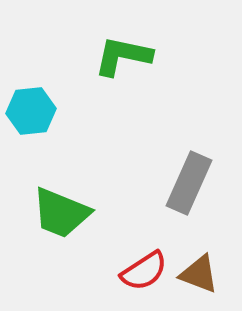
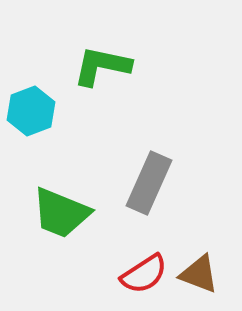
green L-shape: moved 21 px left, 10 px down
cyan hexagon: rotated 15 degrees counterclockwise
gray rectangle: moved 40 px left
red semicircle: moved 3 px down
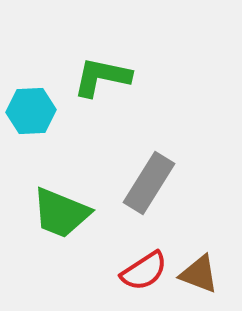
green L-shape: moved 11 px down
cyan hexagon: rotated 18 degrees clockwise
gray rectangle: rotated 8 degrees clockwise
red semicircle: moved 3 px up
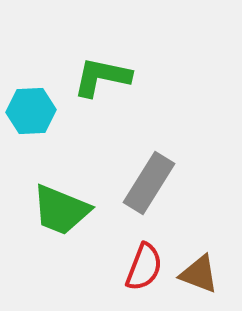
green trapezoid: moved 3 px up
red semicircle: moved 4 px up; rotated 36 degrees counterclockwise
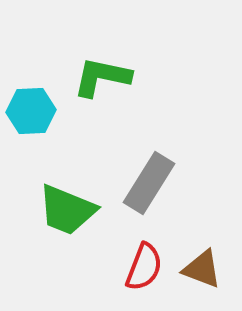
green trapezoid: moved 6 px right
brown triangle: moved 3 px right, 5 px up
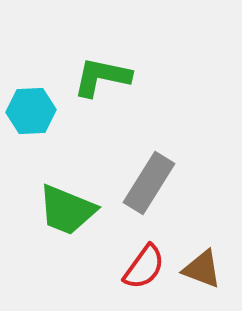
red semicircle: rotated 15 degrees clockwise
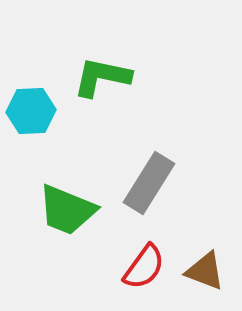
brown triangle: moved 3 px right, 2 px down
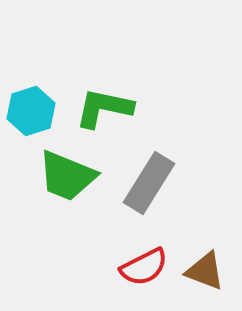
green L-shape: moved 2 px right, 31 px down
cyan hexagon: rotated 15 degrees counterclockwise
green trapezoid: moved 34 px up
red semicircle: rotated 27 degrees clockwise
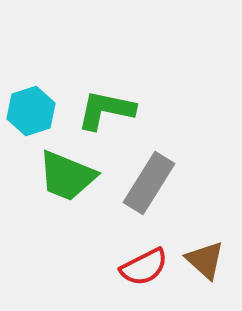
green L-shape: moved 2 px right, 2 px down
brown triangle: moved 11 px up; rotated 21 degrees clockwise
